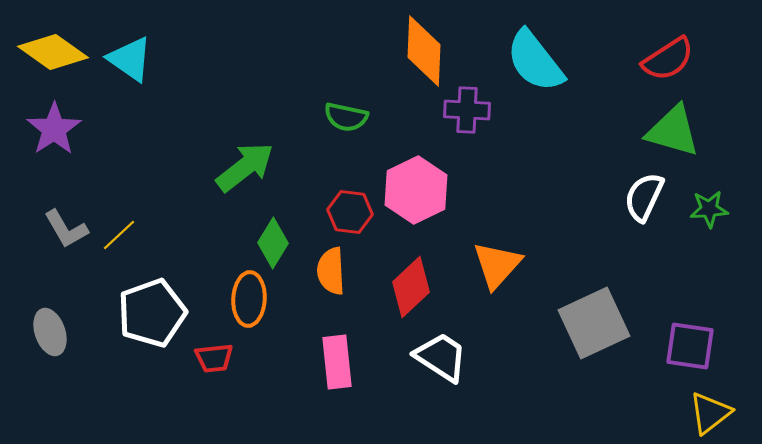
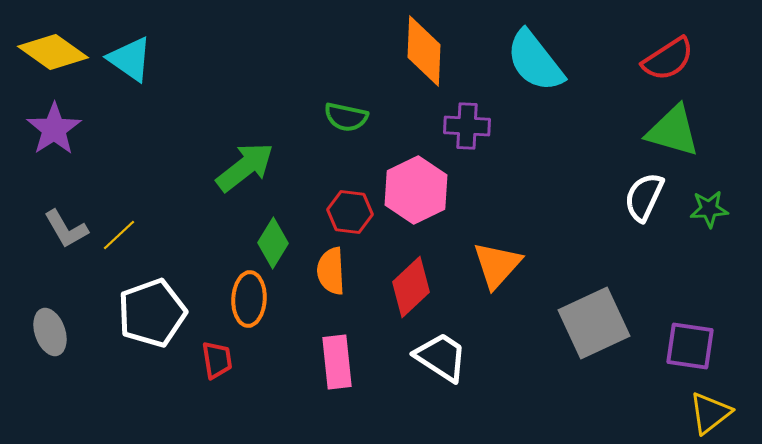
purple cross: moved 16 px down
red trapezoid: moved 3 px right, 2 px down; rotated 93 degrees counterclockwise
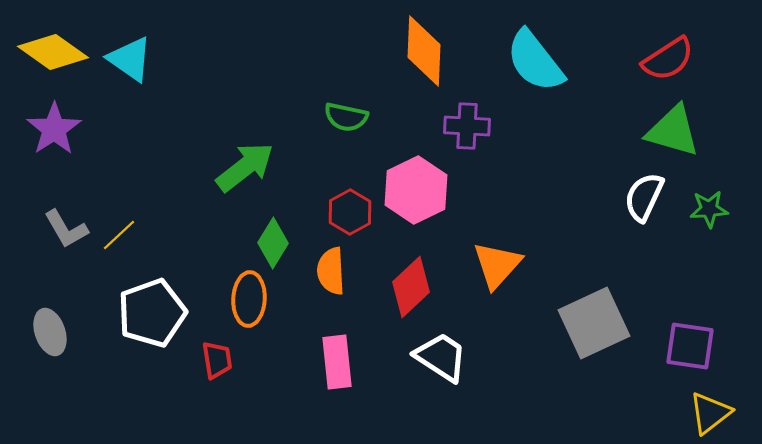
red hexagon: rotated 24 degrees clockwise
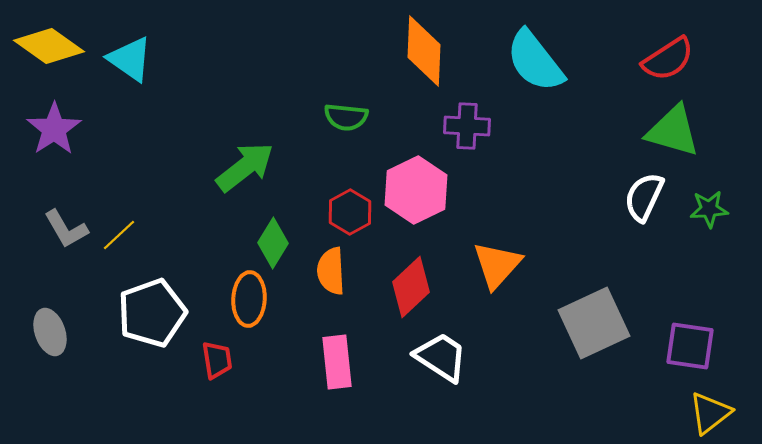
yellow diamond: moved 4 px left, 6 px up
green semicircle: rotated 6 degrees counterclockwise
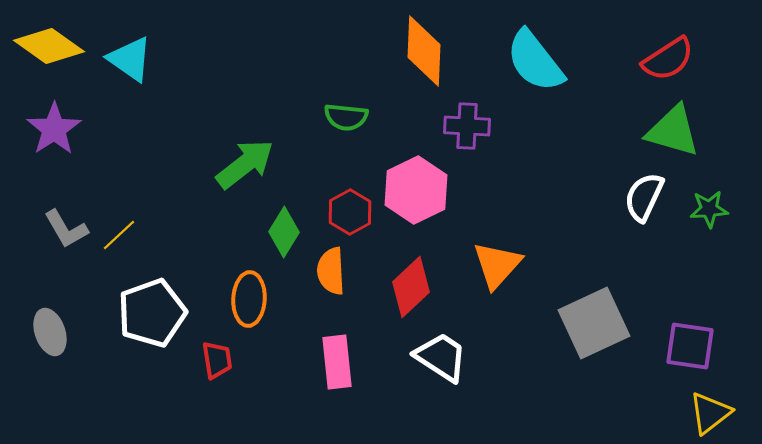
green arrow: moved 3 px up
green diamond: moved 11 px right, 11 px up
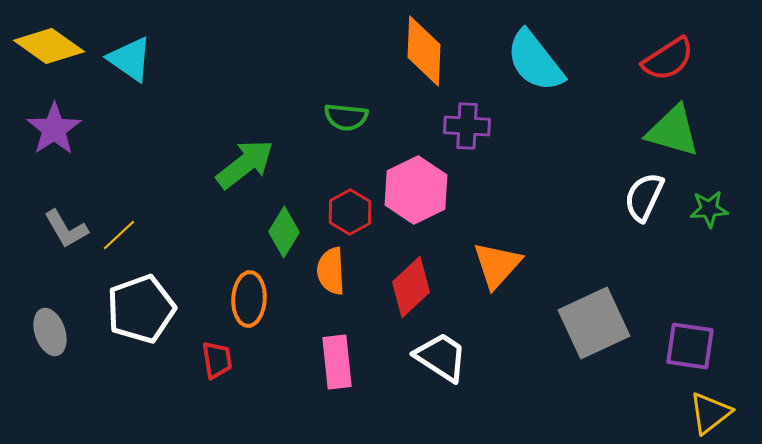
white pentagon: moved 11 px left, 4 px up
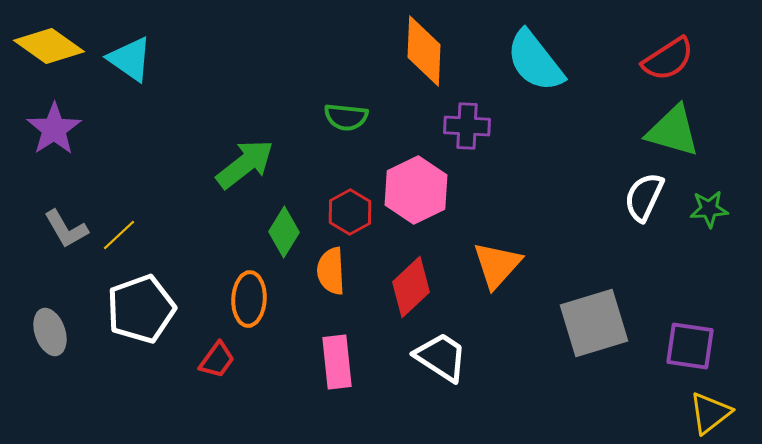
gray square: rotated 8 degrees clockwise
red trapezoid: rotated 45 degrees clockwise
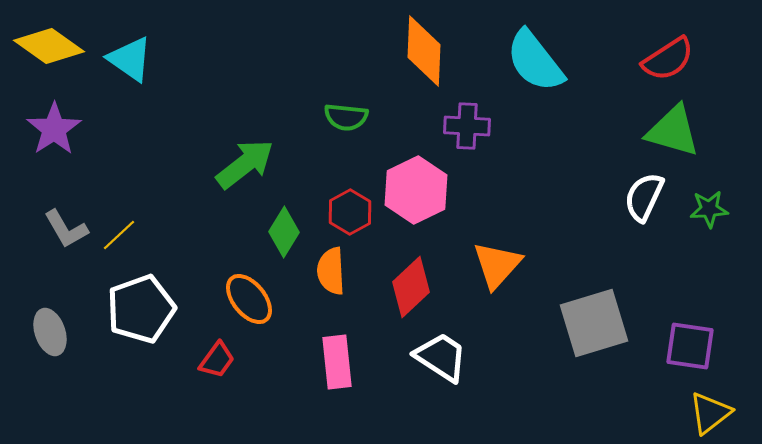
orange ellipse: rotated 42 degrees counterclockwise
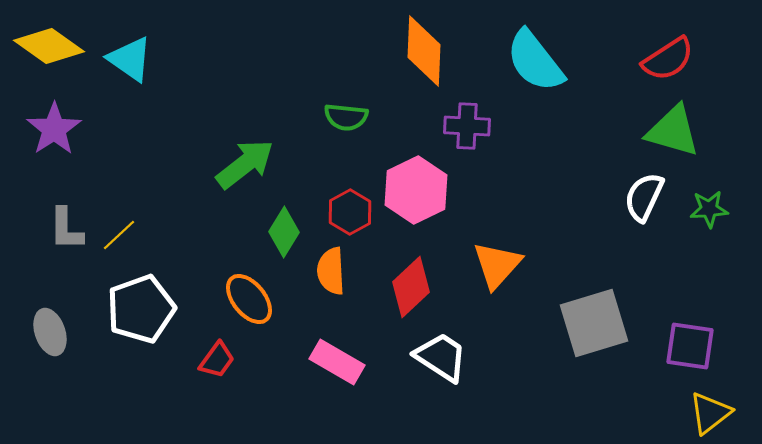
gray L-shape: rotated 30 degrees clockwise
pink rectangle: rotated 54 degrees counterclockwise
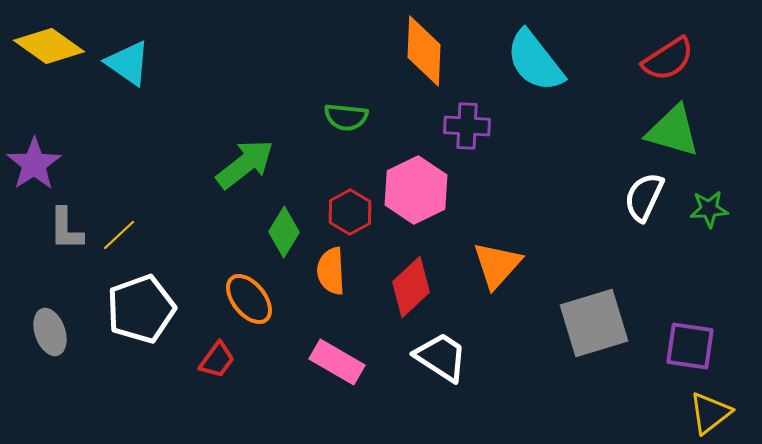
cyan triangle: moved 2 px left, 4 px down
purple star: moved 20 px left, 35 px down
